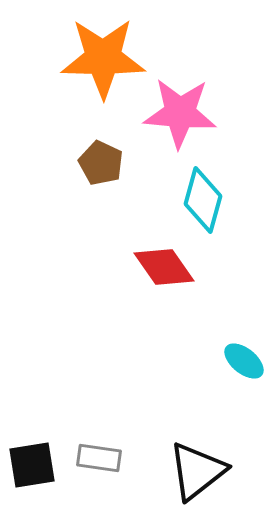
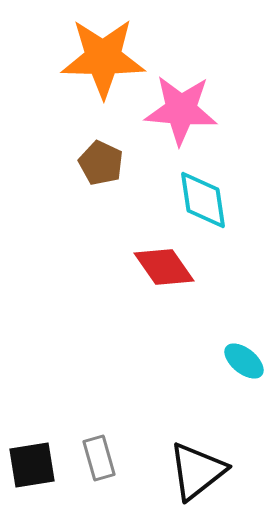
pink star: moved 1 px right, 3 px up
cyan diamond: rotated 24 degrees counterclockwise
gray rectangle: rotated 66 degrees clockwise
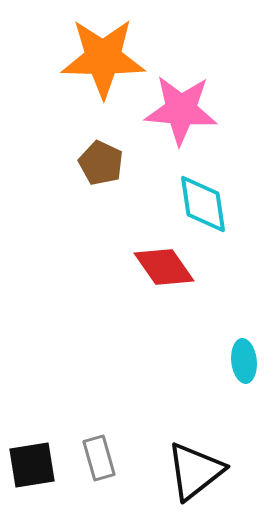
cyan diamond: moved 4 px down
cyan ellipse: rotated 45 degrees clockwise
black triangle: moved 2 px left
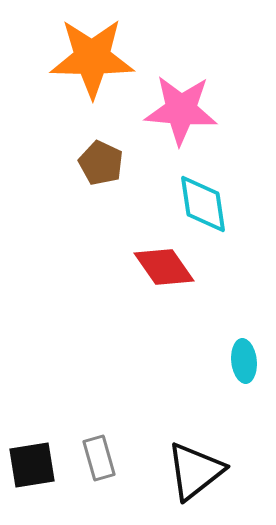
orange star: moved 11 px left
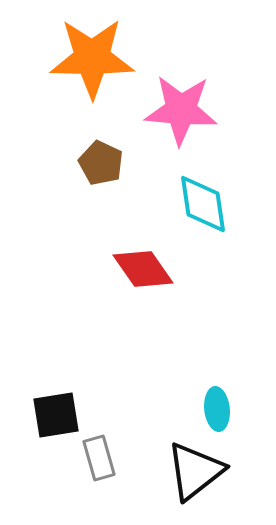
red diamond: moved 21 px left, 2 px down
cyan ellipse: moved 27 px left, 48 px down
black square: moved 24 px right, 50 px up
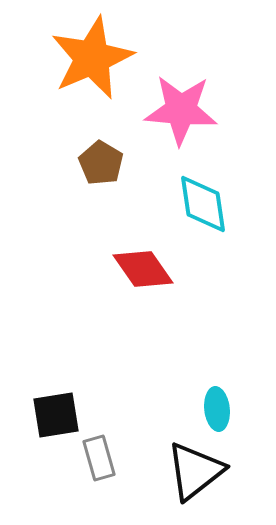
orange star: rotated 24 degrees counterclockwise
brown pentagon: rotated 6 degrees clockwise
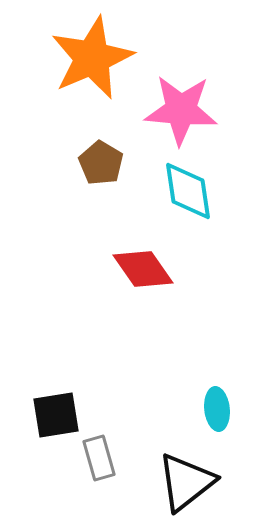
cyan diamond: moved 15 px left, 13 px up
black triangle: moved 9 px left, 11 px down
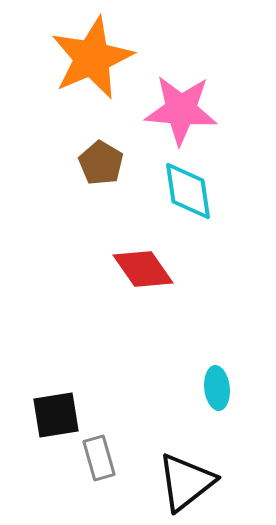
cyan ellipse: moved 21 px up
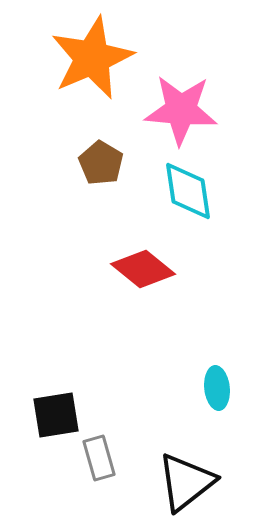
red diamond: rotated 16 degrees counterclockwise
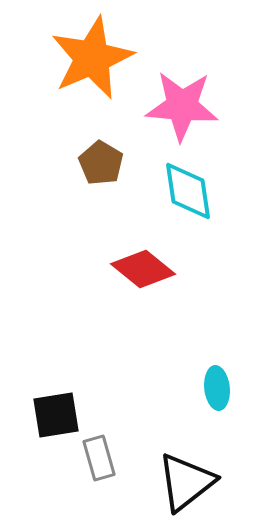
pink star: moved 1 px right, 4 px up
